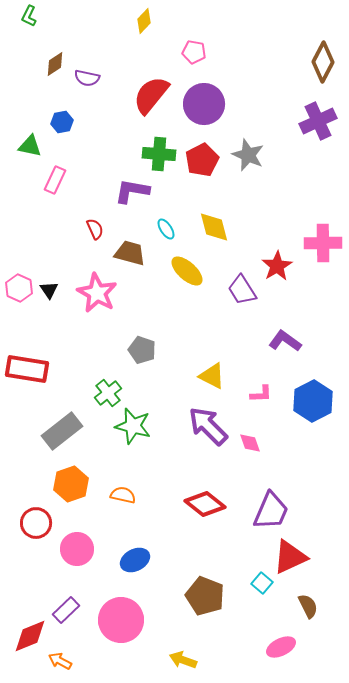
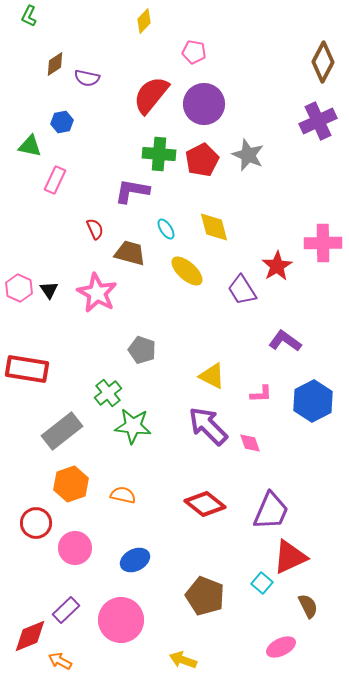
green star at (133, 426): rotated 9 degrees counterclockwise
pink circle at (77, 549): moved 2 px left, 1 px up
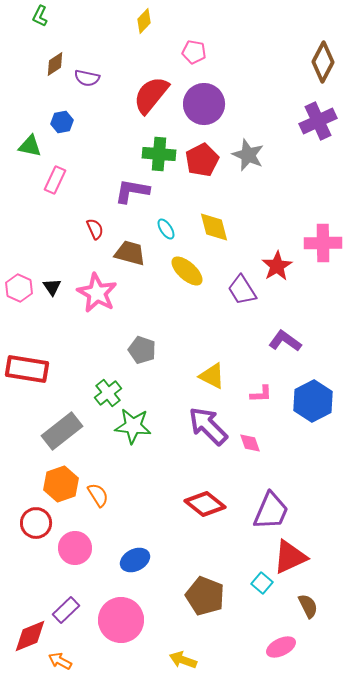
green L-shape at (29, 16): moved 11 px right
black triangle at (49, 290): moved 3 px right, 3 px up
orange hexagon at (71, 484): moved 10 px left
orange semicircle at (123, 495): moved 25 px left; rotated 45 degrees clockwise
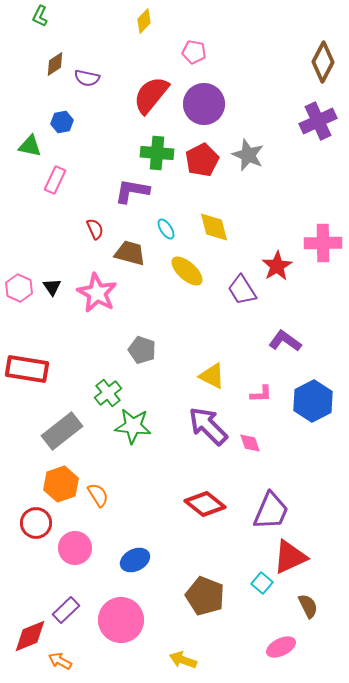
green cross at (159, 154): moved 2 px left, 1 px up
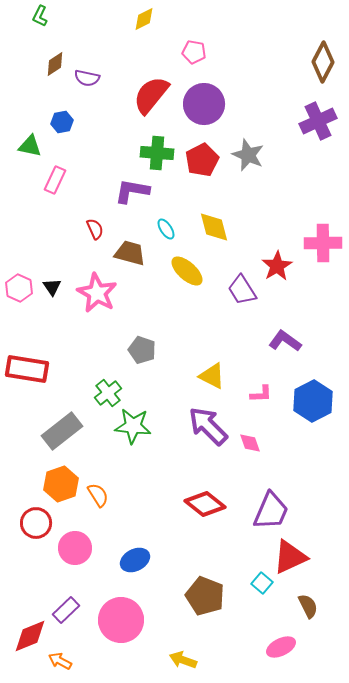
yellow diamond at (144, 21): moved 2 px up; rotated 20 degrees clockwise
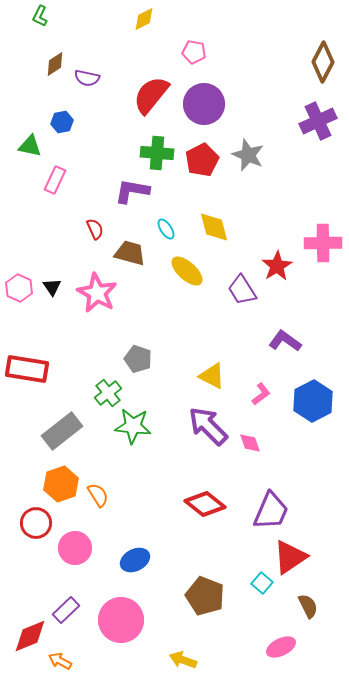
gray pentagon at (142, 350): moved 4 px left, 9 px down
pink L-shape at (261, 394): rotated 35 degrees counterclockwise
red triangle at (290, 557): rotated 9 degrees counterclockwise
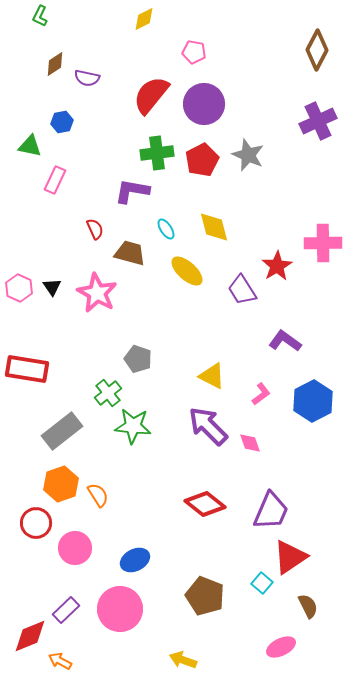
brown diamond at (323, 62): moved 6 px left, 12 px up
green cross at (157, 153): rotated 12 degrees counterclockwise
pink circle at (121, 620): moved 1 px left, 11 px up
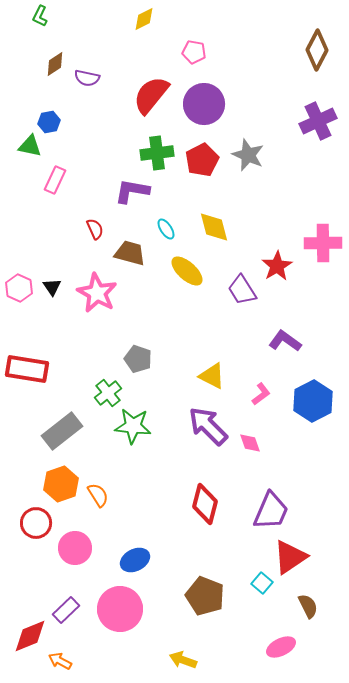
blue hexagon at (62, 122): moved 13 px left
red diamond at (205, 504): rotated 66 degrees clockwise
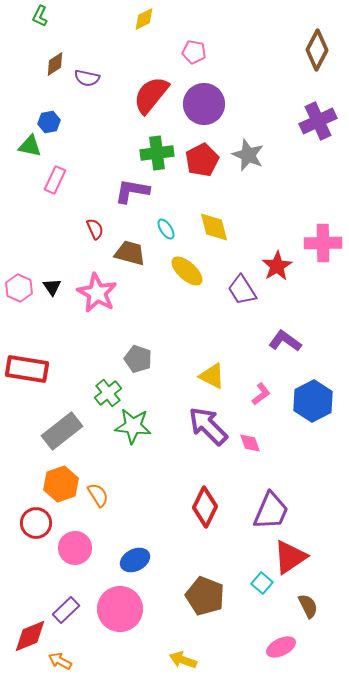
red diamond at (205, 504): moved 3 px down; rotated 12 degrees clockwise
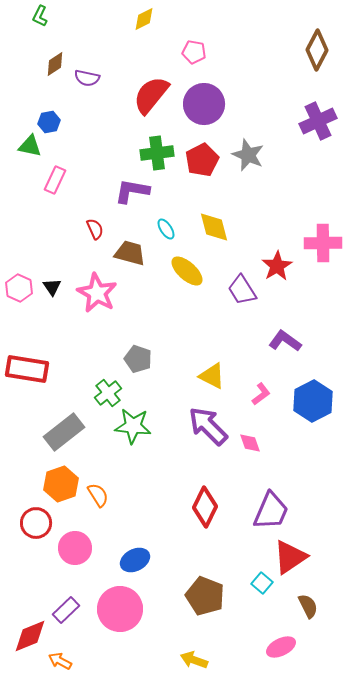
gray rectangle at (62, 431): moved 2 px right, 1 px down
yellow arrow at (183, 660): moved 11 px right
